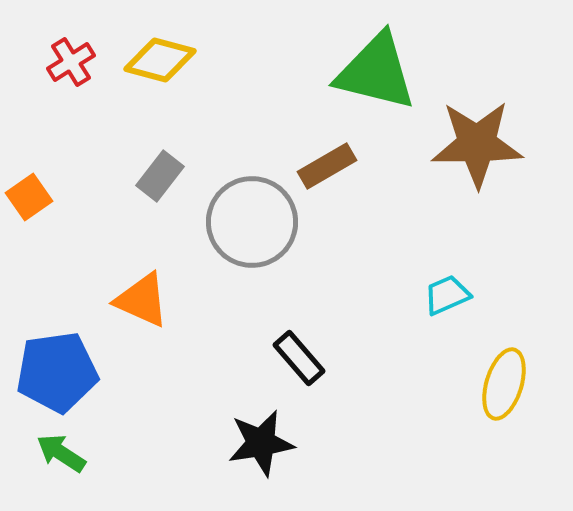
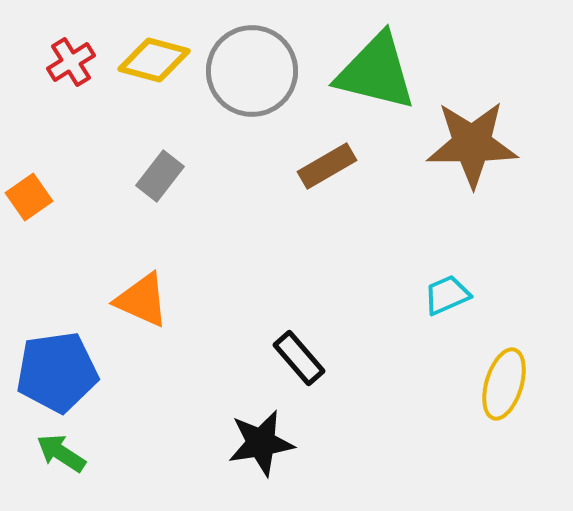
yellow diamond: moved 6 px left
brown star: moved 5 px left
gray circle: moved 151 px up
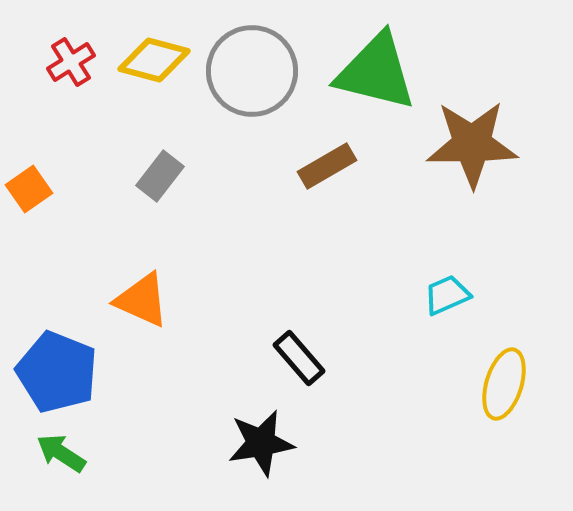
orange square: moved 8 px up
blue pentagon: rotated 30 degrees clockwise
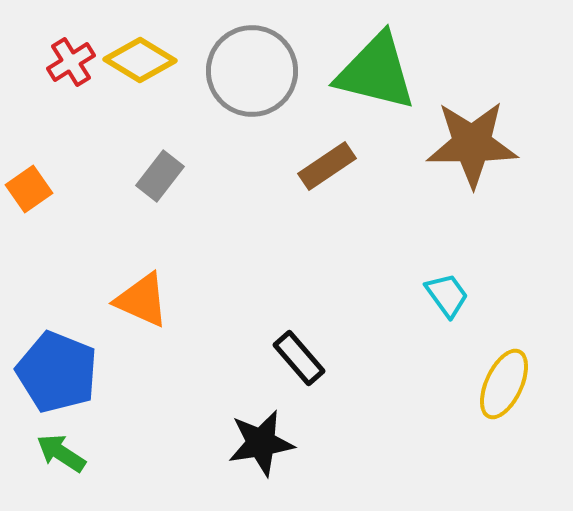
yellow diamond: moved 14 px left; rotated 16 degrees clockwise
brown rectangle: rotated 4 degrees counterclockwise
cyan trapezoid: rotated 78 degrees clockwise
yellow ellipse: rotated 8 degrees clockwise
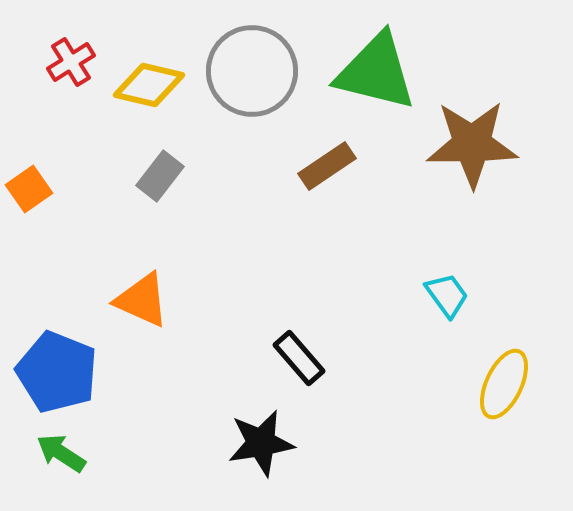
yellow diamond: moved 9 px right, 25 px down; rotated 18 degrees counterclockwise
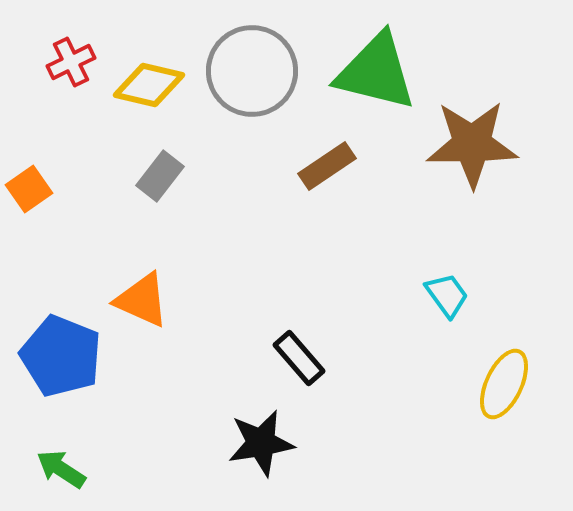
red cross: rotated 6 degrees clockwise
blue pentagon: moved 4 px right, 16 px up
green arrow: moved 16 px down
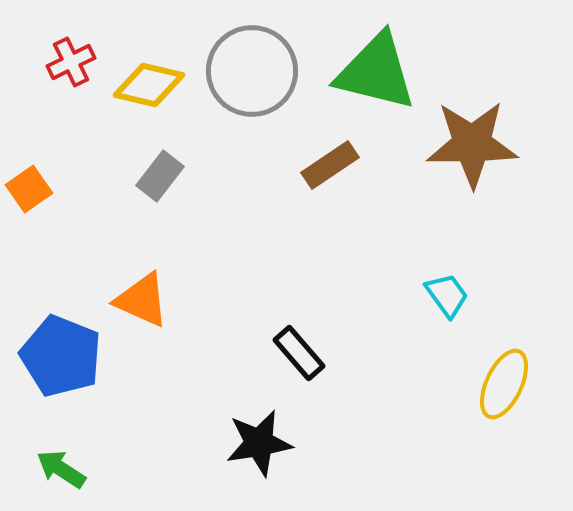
brown rectangle: moved 3 px right, 1 px up
black rectangle: moved 5 px up
black star: moved 2 px left
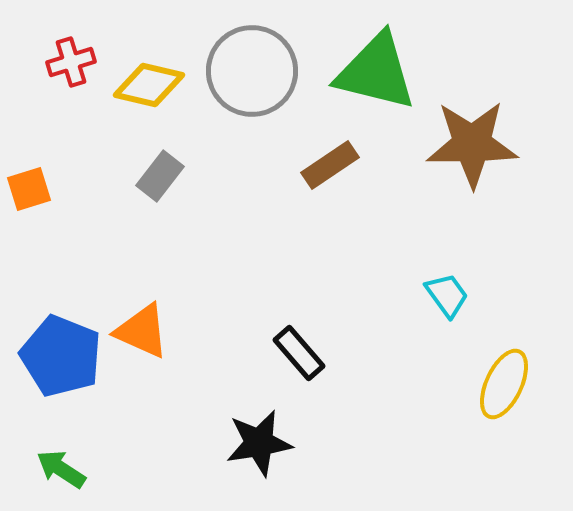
red cross: rotated 9 degrees clockwise
orange square: rotated 18 degrees clockwise
orange triangle: moved 31 px down
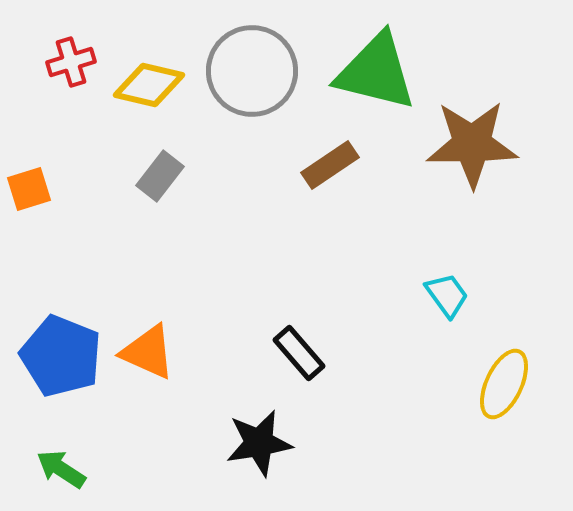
orange triangle: moved 6 px right, 21 px down
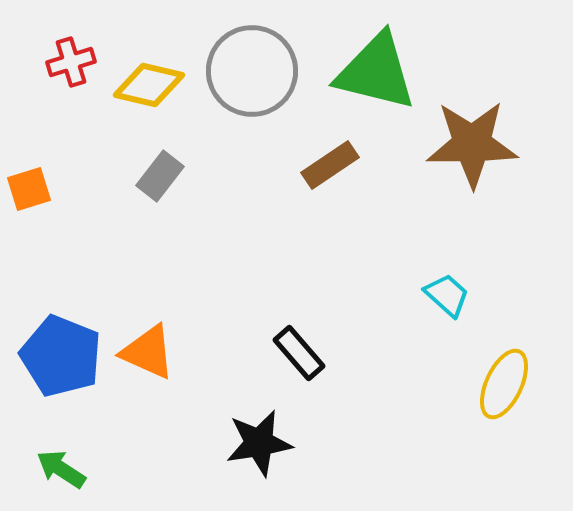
cyan trapezoid: rotated 12 degrees counterclockwise
